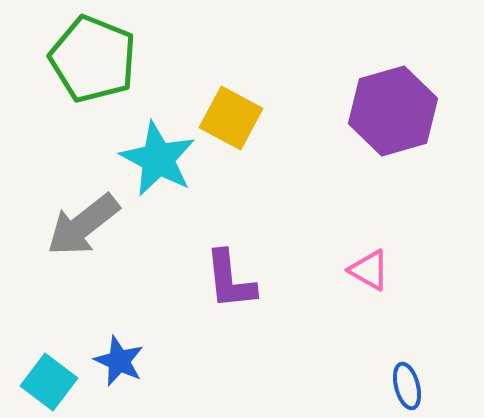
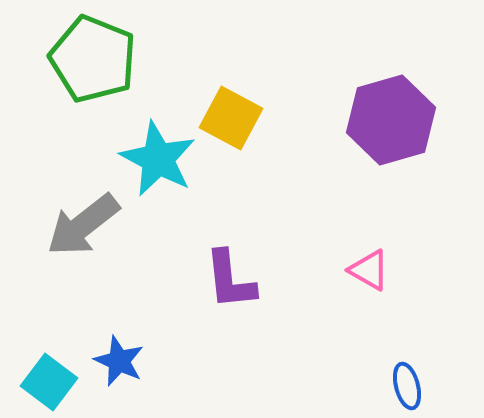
purple hexagon: moved 2 px left, 9 px down
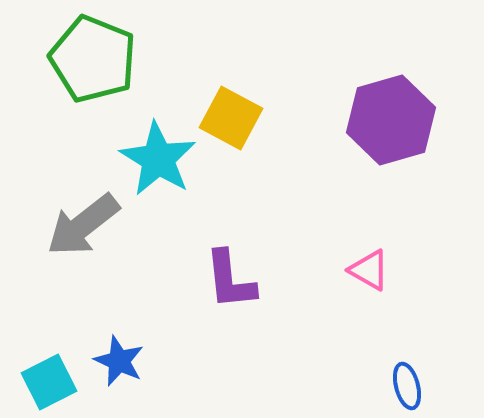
cyan star: rotated 4 degrees clockwise
cyan square: rotated 26 degrees clockwise
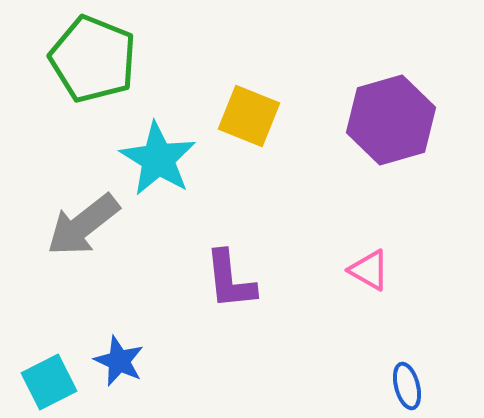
yellow square: moved 18 px right, 2 px up; rotated 6 degrees counterclockwise
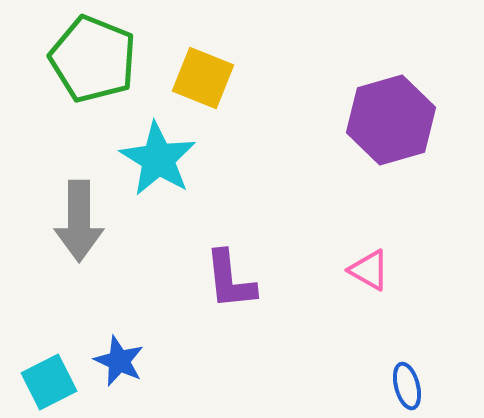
yellow square: moved 46 px left, 38 px up
gray arrow: moved 4 px left, 4 px up; rotated 52 degrees counterclockwise
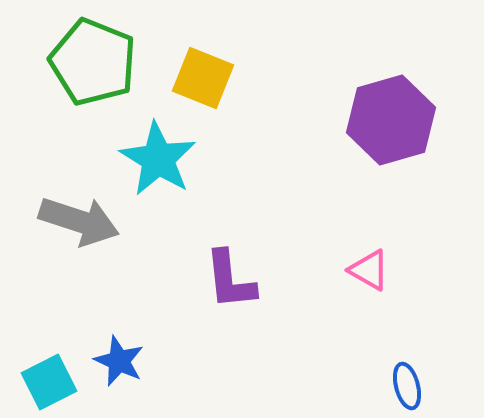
green pentagon: moved 3 px down
gray arrow: rotated 72 degrees counterclockwise
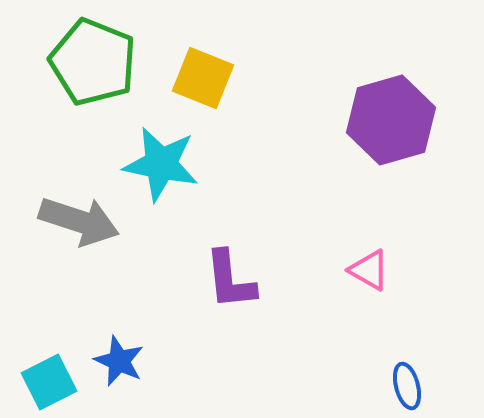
cyan star: moved 3 px right, 5 px down; rotated 20 degrees counterclockwise
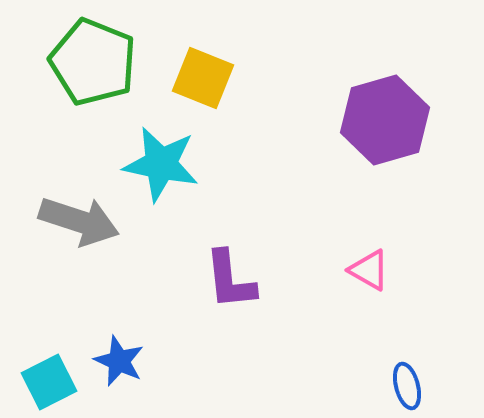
purple hexagon: moved 6 px left
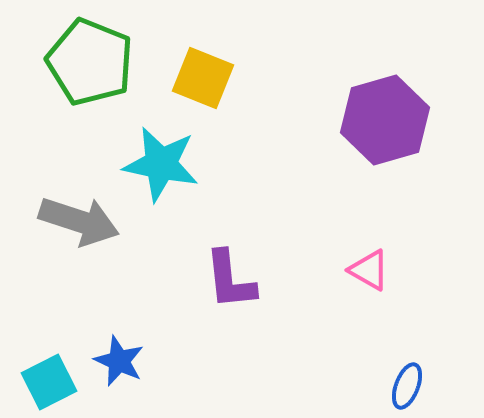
green pentagon: moved 3 px left
blue ellipse: rotated 36 degrees clockwise
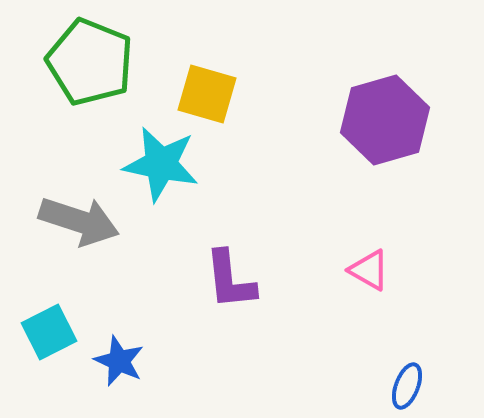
yellow square: moved 4 px right, 16 px down; rotated 6 degrees counterclockwise
cyan square: moved 50 px up
